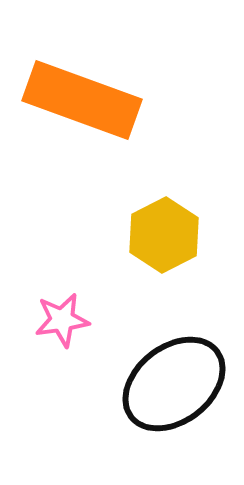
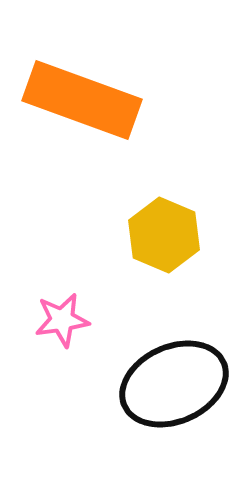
yellow hexagon: rotated 10 degrees counterclockwise
black ellipse: rotated 14 degrees clockwise
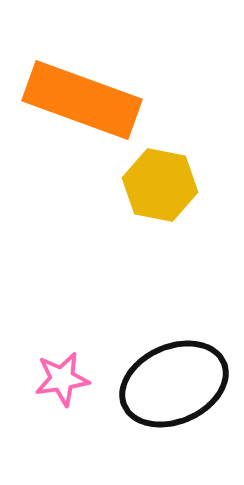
yellow hexagon: moved 4 px left, 50 px up; rotated 12 degrees counterclockwise
pink star: moved 59 px down
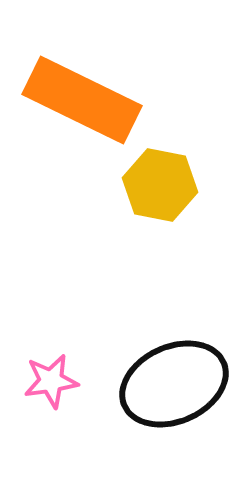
orange rectangle: rotated 6 degrees clockwise
pink star: moved 11 px left, 2 px down
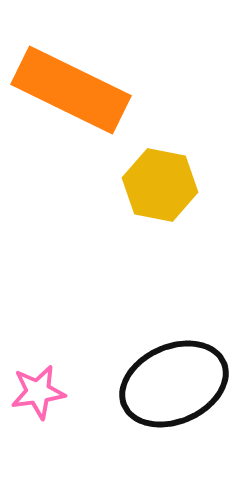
orange rectangle: moved 11 px left, 10 px up
pink star: moved 13 px left, 11 px down
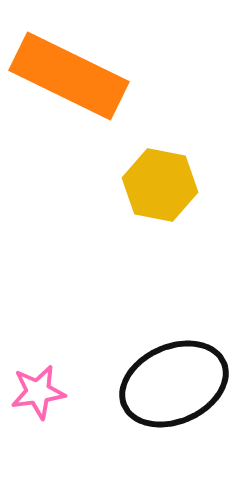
orange rectangle: moved 2 px left, 14 px up
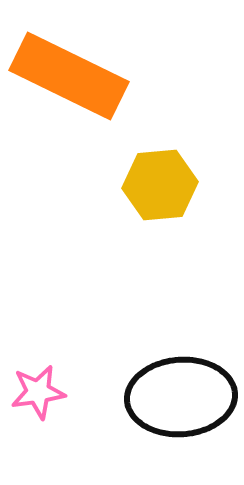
yellow hexagon: rotated 16 degrees counterclockwise
black ellipse: moved 7 px right, 13 px down; rotated 20 degrees clockwise
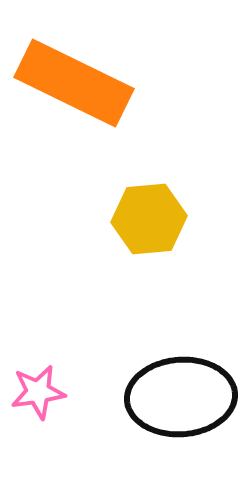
orange rectangle: moved 5 px right, 7 px down
yellow hexagon: moved 11 px left, 34 px down
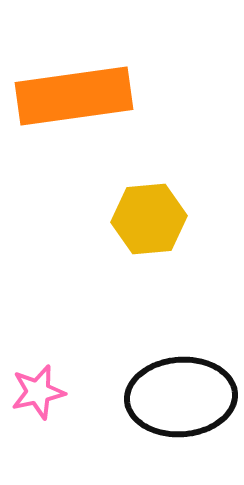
orange rectangle: moved 13 px down; rotated 34 degrees counterclockwise
pink star: rotated 4 degrees counterclockwise
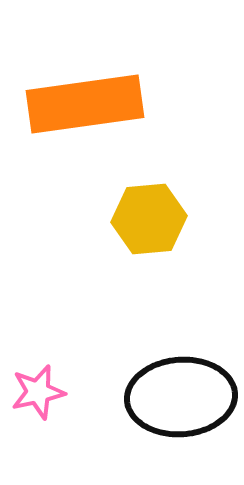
orange rectangle: moved 11 px right, 8 px down
